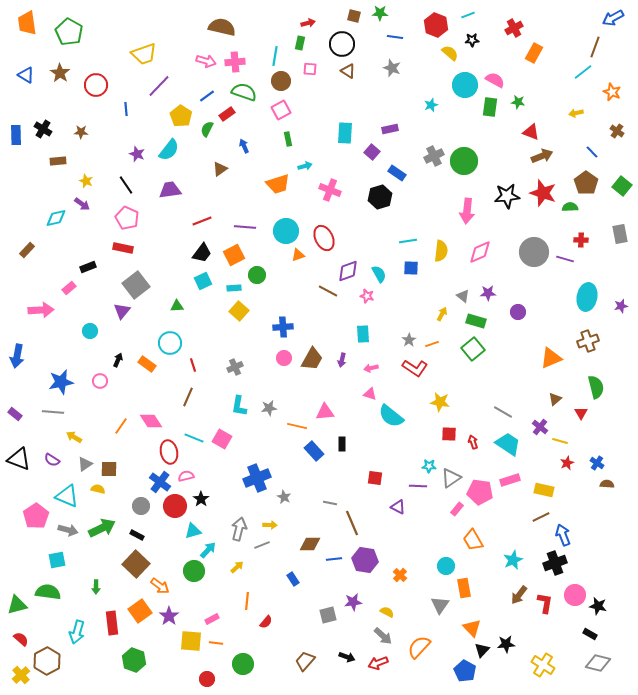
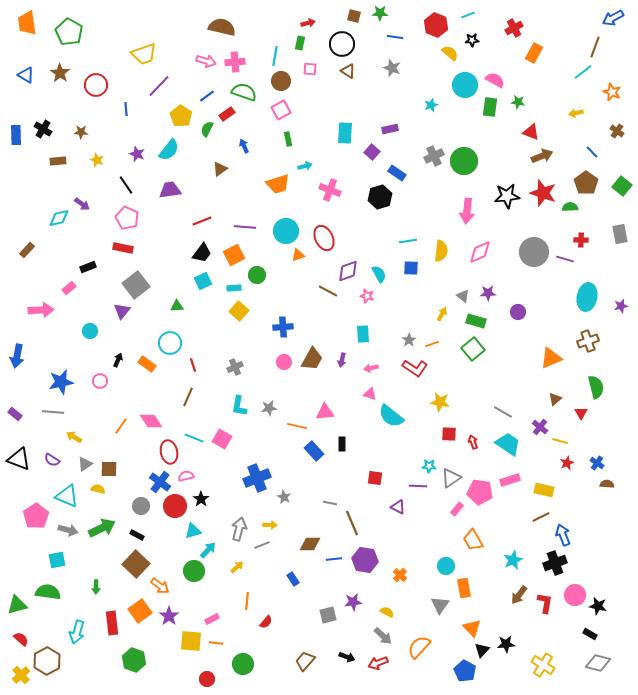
yellow star at (86, 181): moved 11 px right, 21 px up
cyan diamond at (56, 218): moved 3 px right
pink circle at (284, 358): moved 4 px down
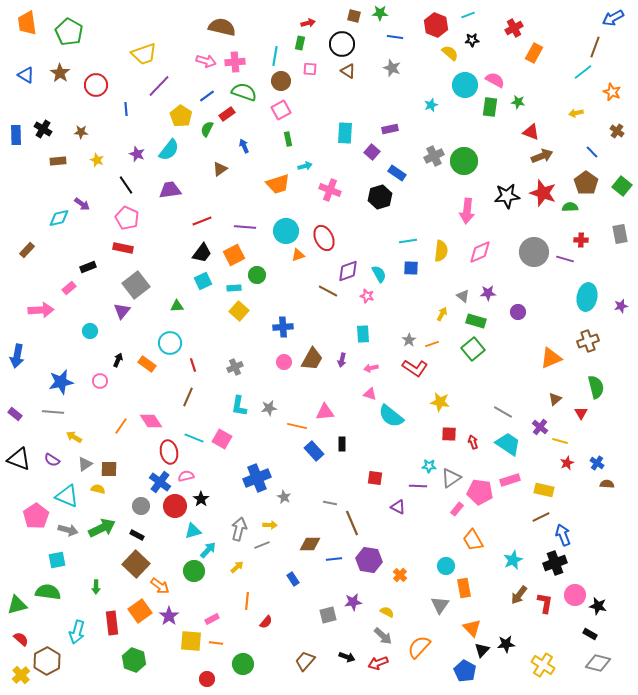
purple hexagon at (365, 560): moved 4 px right
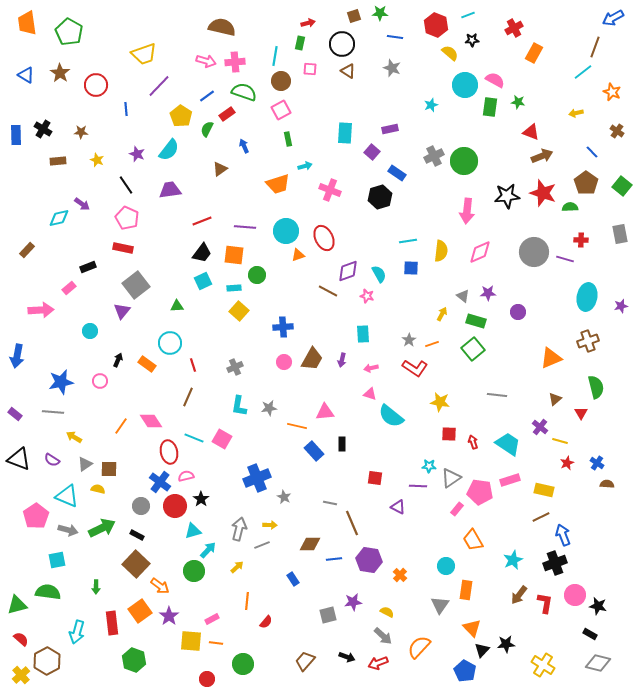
brown square at (354, 16): rotated 32 degrees counterclockwise
orange square at (234, 255): rotated 35 degrees clockwise
gray line at (503, 412): moved 6 px left, 17 px up; rotated 24 degrees counterclockwise
orange rectangle at (464, 588): moved 2 px right, 2 px down; rotated 18 degrees clockwise
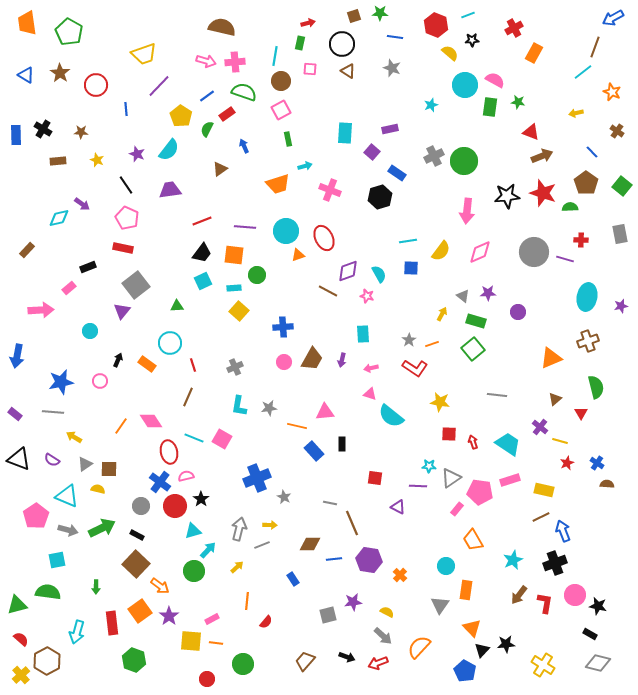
yellow semicircle at (441, 251): rotated 30 degrees clockwise
blue arrow at (563, 535): moved 4 px up
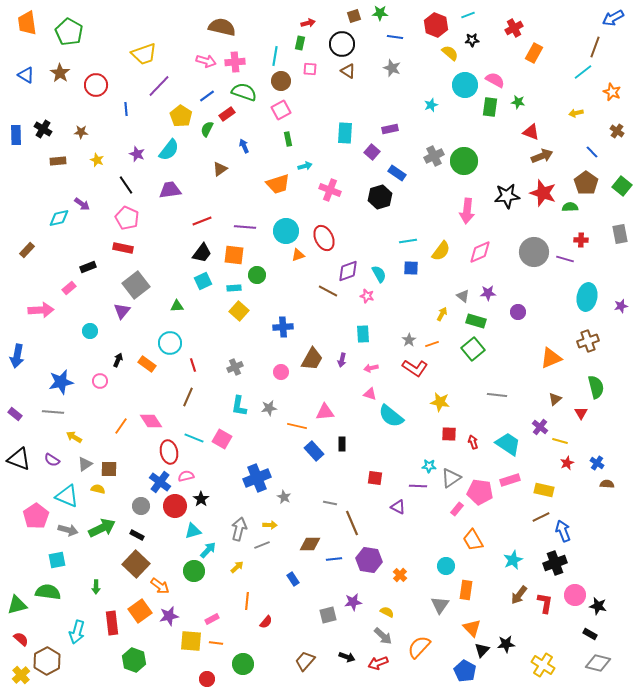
pink circle at (284, 362): moved 3 px left, 10 px down
purple star at (169, 616): rotated 24 degrees clockwise
